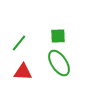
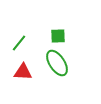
green ellipse: moved 2 px left
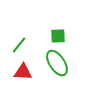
green line: moved 2 px down
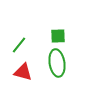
green ellipse: rotated 24 degrees clockwise
red triangle: rotated 12 degrees clockwise
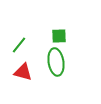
green square: moved 1 px right
green ellipse: moved 1 px left, 1 px up
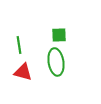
green square: moved 1 px up
green line: rotated 48 degrees counterclockwise
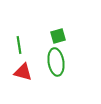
green square: moved 1 px left, 1 px down; rotated 14 degrees counterclockwise
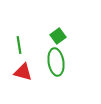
green square: rotated 21 degrees counterclockwise
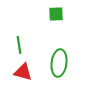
green square: moved 2 px left, 22 px up; rotated 35 degrees clockwise
green ellipse: moved 3 px right, 1 px down; rotated 16 degrees clockwise
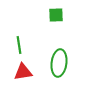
green square: moved 1 px down
red triangle: rotated 24 degrees counterclockwise
